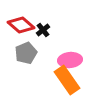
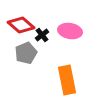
black cross: moved 1 px left, 5 px down
pink ellipse: moved 29 px up; rotated 15 degrees clockwise
orange rectangle: rotated 24 degrees clockwise
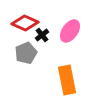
red diamond: moved 4 px right, 2 px up; rotated 16 degrees counterclockwise
pink ellipse: rotated 65 degrees counterclockwise
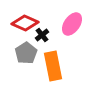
pink ellipse: moved 2 px right, 7 px up
gray pentagon: rotated 10 degrees counterclockwise
orange rectangle: moved 14 px left, 14 px up
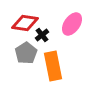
red diamond: rotated 16 degrees counterclockwise
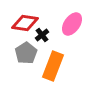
orange rectangle: rotated 32 degrees clockwise
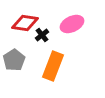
pink ellipse: rotated 30 degrees clockwise
gray pentagon: moved 12 px left, 7 px down
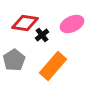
orange rectangle: rotated 20 degrees clockwise
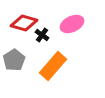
red diamond: moved 1 px left; rotated 8 degrees clockwise
black cross: rotated 16 degrees counterclockwise
